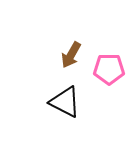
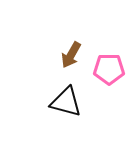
black triangle: moved 1 px right; rotated 12 degrees counterclockwise
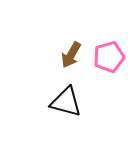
pink pentagon: moved 12 px up; rotated 16 degrees counterclockwise
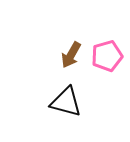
pink pentagon: moved 2 px left, 1 px up
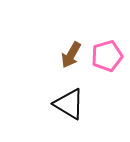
black triangle: moved 3 px right, 2 px down; rotated 16 degrees clockwise
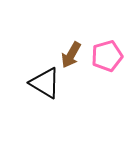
black triangle: moved 24 px left, 21 px up
